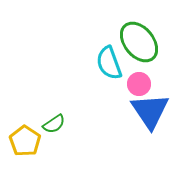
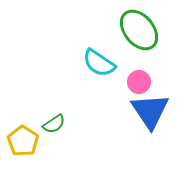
green ellipse: moved 12 px up
cyan semicircle: moved 10 px left; rotated 36 degrees counterclockwise
pink circle: moved 2 px up
yellow pentagon: moved 2 px left
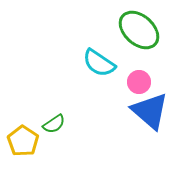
green ellipse: rotated 9 degrees counterclockwise
blue triangle: rotated 15 degrees counterclockwise
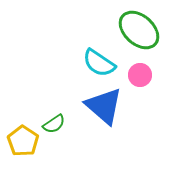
pink circle: moved 1 px right, 7 px up
blue triangle: moved 46 px left, 5 px up
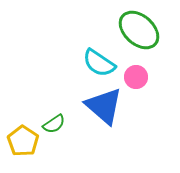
pink circle: moved 4 px left, 2 px down
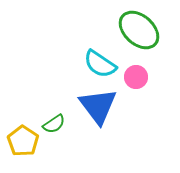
cyan semicircle: moved 1 px right, 1 px down
blue triangle: moved 6 px left; rotated 12 degrees clockwise
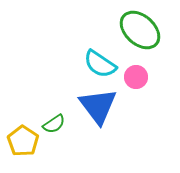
green ellipse: moved 1 px right
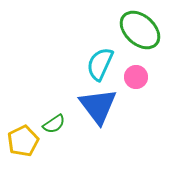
cyan semicircle: rotated 80 degrees clockwise
yellow pentagon: rotated 12 degrees clockwise
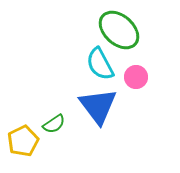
green ellipse: moved 21 px left
cyan semicircle: rotated 52 degrees counterclockwise
